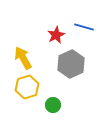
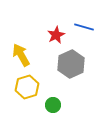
yellow arrow: moved 2 px left, 3 px up
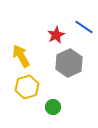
blue line: rotated 18 degrees clockwise
yellow arrow: moved 1 px down
gray hexagon: moved 2 px left, 1 px up
green circle: moved 2 px down
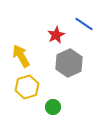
blue line: moved 3 px up
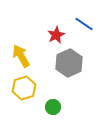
yellow hexagon: moved 3 px left, 1 px down
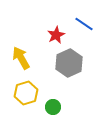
yellow arrow: moved 2 px down
yellow hexagon: moved 2 px right, 5 px down
